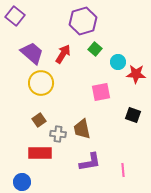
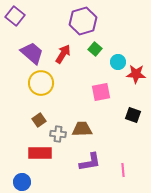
brown trapezoid: rotated 100 degrees clockwise
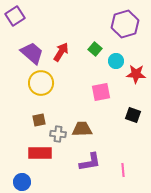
purple square: rotated 18 degrees clockwise
purple hexagon: moved 42 px right, 3 px down
red arrow: moved 2 px left, 2 px up
cyan circle: moved 2 px left, 1 px up
brown square: rotated 24 degrees clockwise
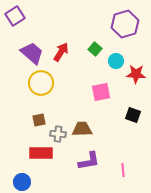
red rectangle: moved 1 px right
purple L-shape: moved 1 px left, 1 px up
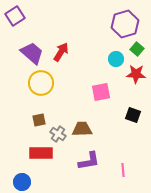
green square: moved 42 px right
cyan circle: moved 2 px up
gray cross: rotated 28 degrees clockwise
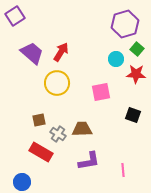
yellow circle: moved 16 px right
red rectangle: moved 1 px up; rotated 30 degrees clockwise
